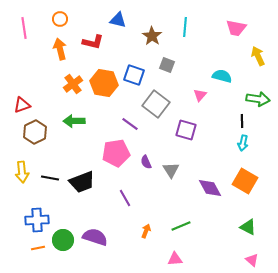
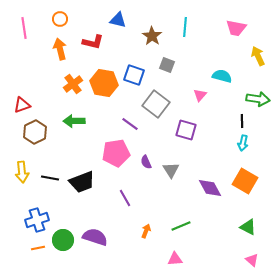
blue cross at (37, 220): rotated 15 degrees counterclockwise
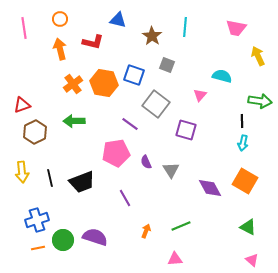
green arrow at (258, 99): moved 2 px right, 2 px down
black line at (50, 178): rotated 66 degrees clockwise
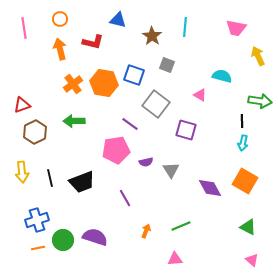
pink triangle at (200, 95): rotated 40 degrees counterclockwise
pink pentagon at (116, 153): moved 3 px up
purple semicircle at (146, 162): rotated 80 degrees counterclockwise
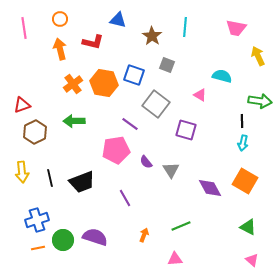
purple semicircle at (146, 162): rotated 64 degrees clockwise
orange arrow at (146, 231): moved 2 px left, 4 px down
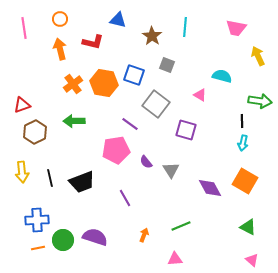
blue cross at (37, 220): rotated 15 degrees clockwise
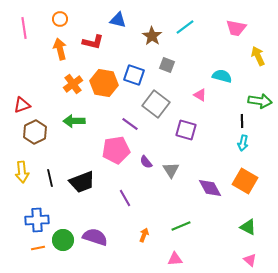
cyan line at (185, 27): rotated 48 degrees clockwise
pink triangle at (252, 260): moved 2 px left
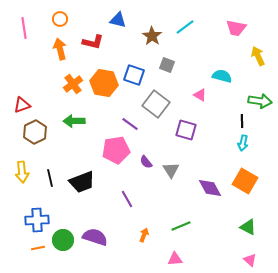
purple line at (125, 198): moved 2 px right, 1 px down
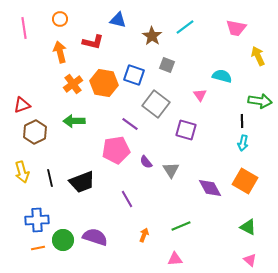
orange arrow at (60, 49): moved 3 px down
pink triangle at (200, 95): rotated 24 degrees clockwise
yellow arrow at (22, 172): rotated 10 degrees counterclockwise
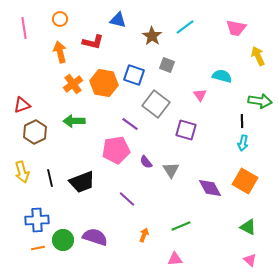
purple line at (127, 199): rotated 18 degrees counterclockwise
